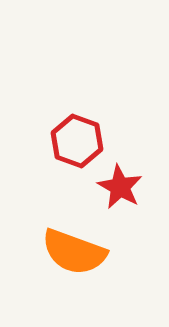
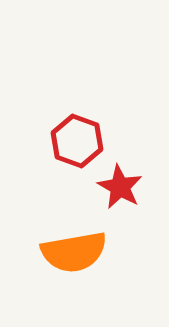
orange semicircle: rotated 30 degrees counterclockwise
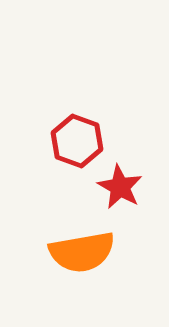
orange semicircle: moved 8 px right
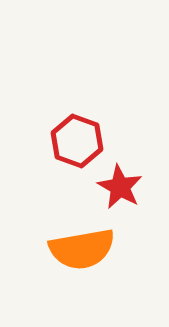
orange semicircle: moved 3 px up
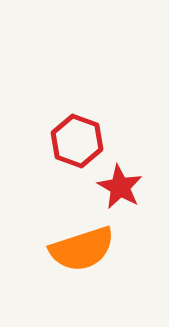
orange semicircle: rotated 8 degrees counterclockwise
